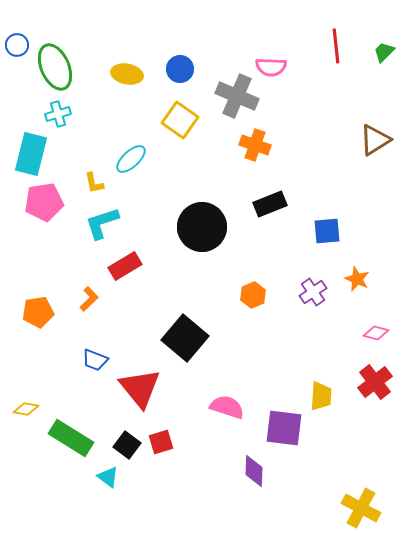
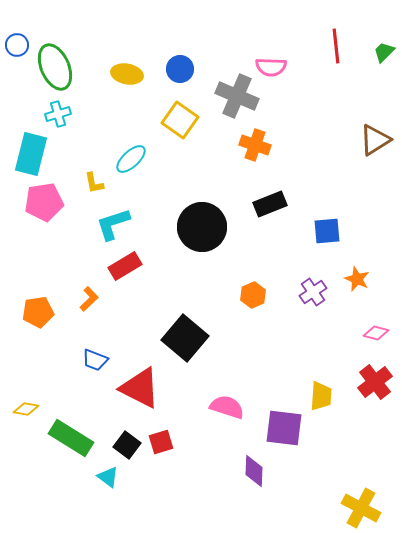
cyan L-shape at (102, 223): moved 11 px right, 1 px down
red triangle at (140, 388): rotated 24 degrees counterclockwise
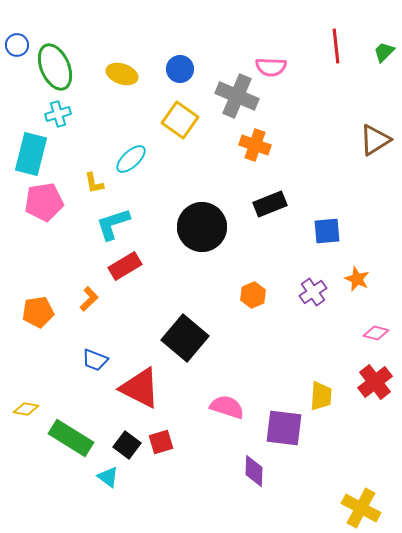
yellow ellipse at (127, 74): moved 5 px left; rotated 8 degrees clockwise
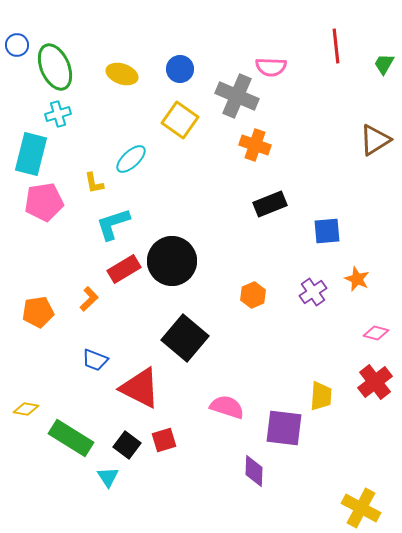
green trapezoid at (384, 52): moved 12 px down; rotated 15 degrees counterclockwise
black circle at (202, 227): moved 30 px left, 34 px down
red rectangle at (125, 266): moved 1 px left, 3 px down
red square at (161, 442): moved 3 px right, 2 px up
cyan triangle at (108, 477): rotated 20 degrees clockwise
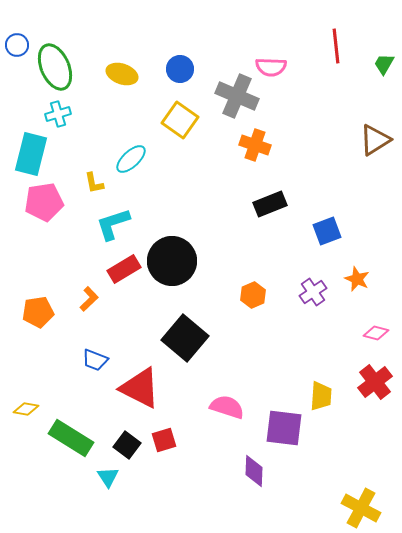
blue square at (327, 231): rotated 16 degrees counterclockwise
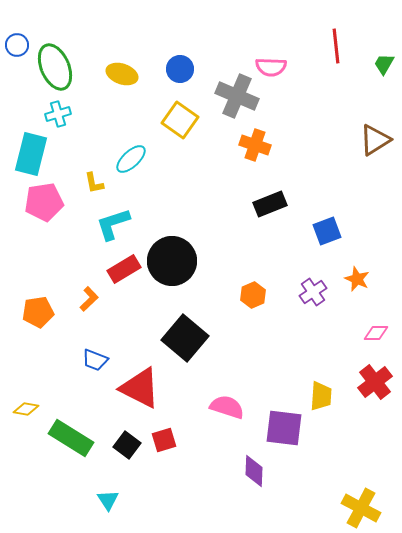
pink diamond at (376, 333): rotated 15 degrees counterclockwise
cyan triangle at (108, 477): moved 23 px down
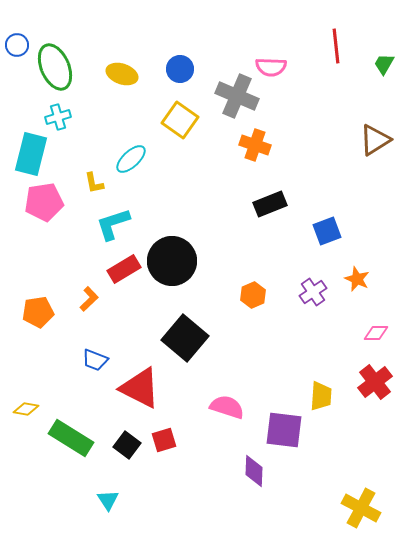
cyan cross at (58, 114): moved 3 px down
purple square at (284, 428): moved 2 px down
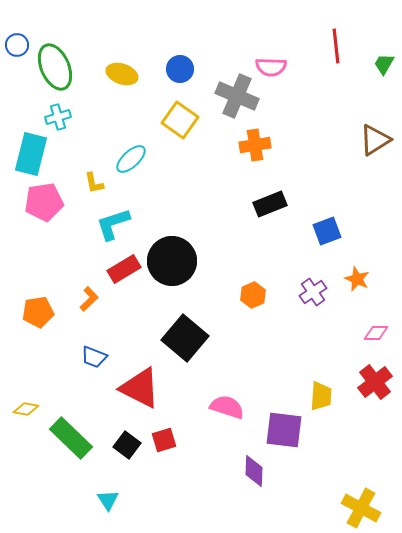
orange cross at (255, 145): rotated 28 degrees counterclockwise
blue trapezoid at (95, 360): moved 1 px left, 3 px up
green rectangle at (71, 438): rotated 12 degrees clockwise
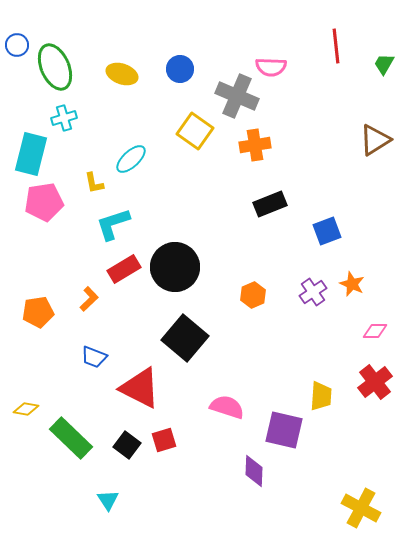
cyan cross at (58, 117): moved 6 px right, 1 px down
yellow square at (180, 120): moved 15 px right, 11 px down
black circle at (172, 261): moved 3 px right, 6 px down
orange star at (357, 279): moved 5 px left, 5 px down
pink diamond at (376, 333): moved 1 px left, 2 px up
purple square at (284, 430): rotated 6 degrees clockwise
